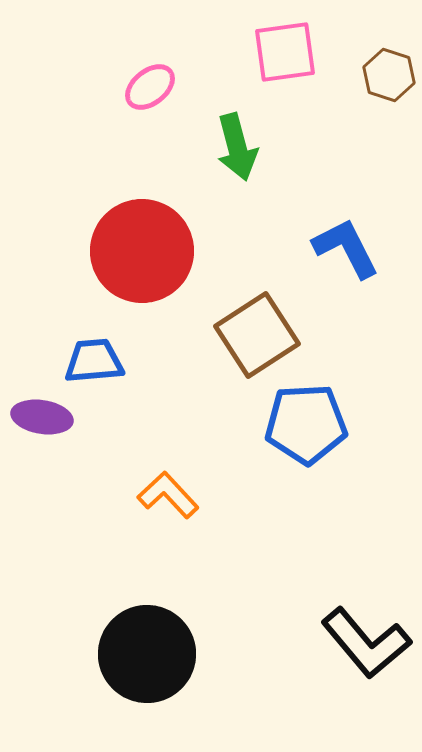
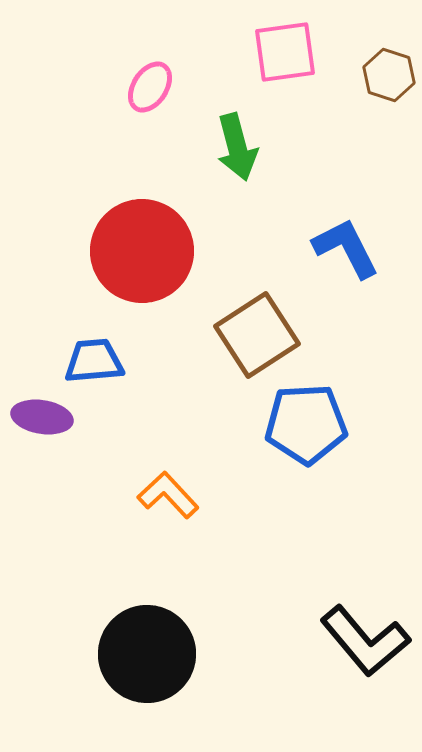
pink ellipse: rotated 18 degrees counterclockwise
black L-shape: moved 1 px left, 2 px up
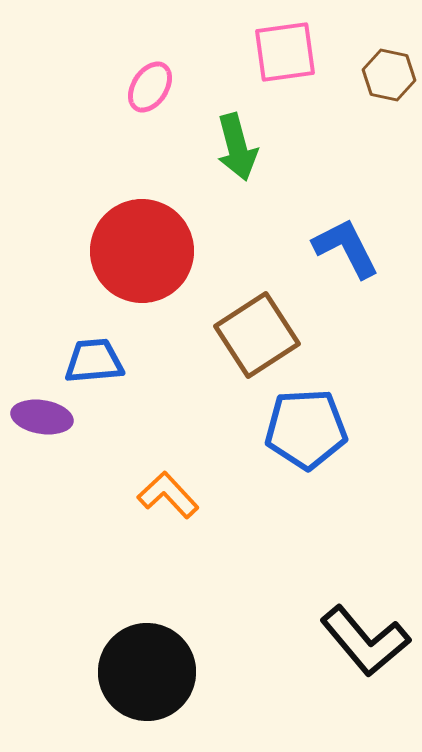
brown hexagon: rotated 6 degrees counterclockwise
blue pentagon: moved 5 px down
black circle: moved 18 px down
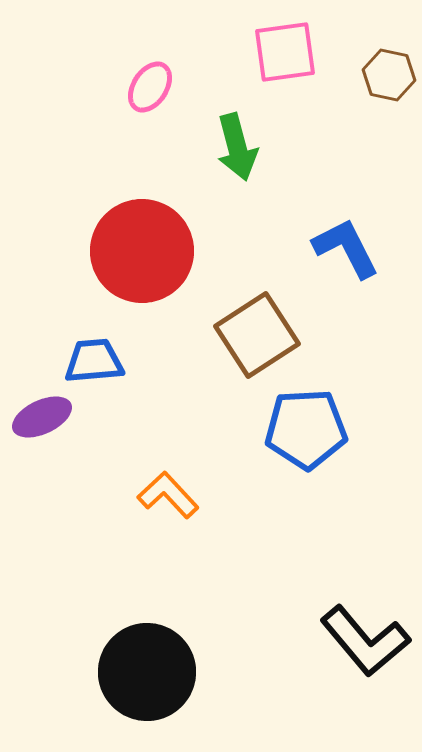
purple ellipse: rotated 34 degrees counterclockwise
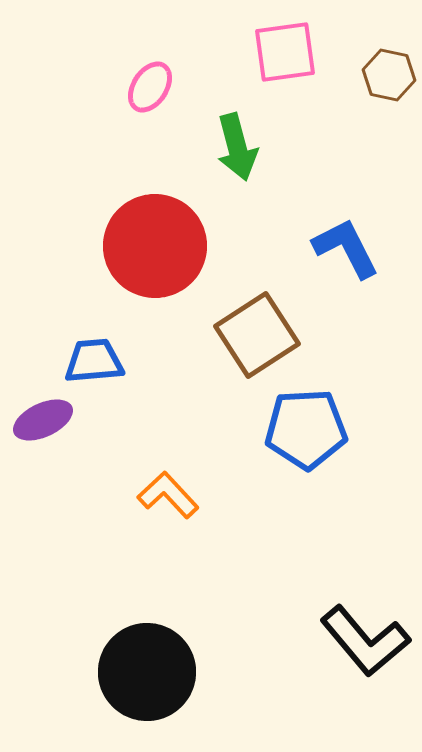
red circle: moved 13 px right, 5 px up
purple ellipse: moved 1 px right, 3 px down
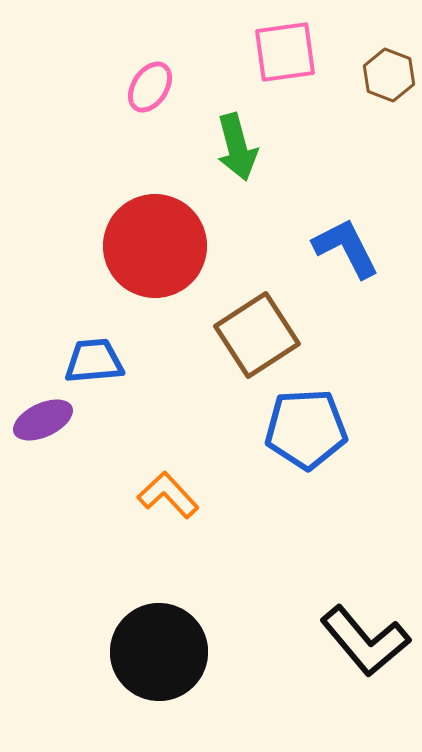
brown hexagon: rotated 9 degrees clockwise
black circle: moved 12 px right, 20 px up
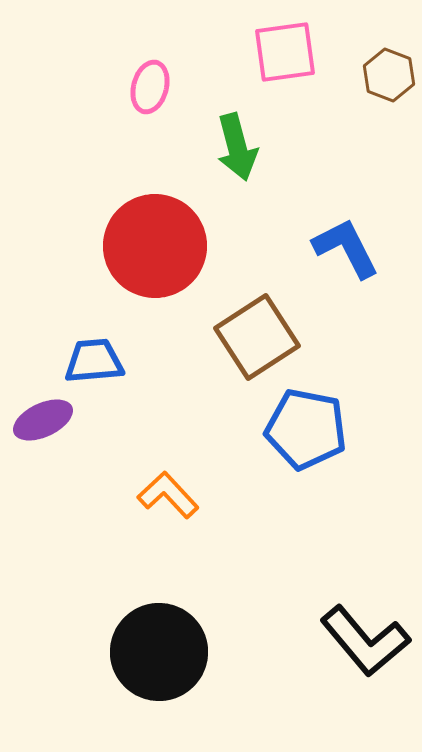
pink ellipse: rotated 18 degrees counterclockwise
brown square: moved 2 px down
blue pentagon: rotated 14 degrees clockwise
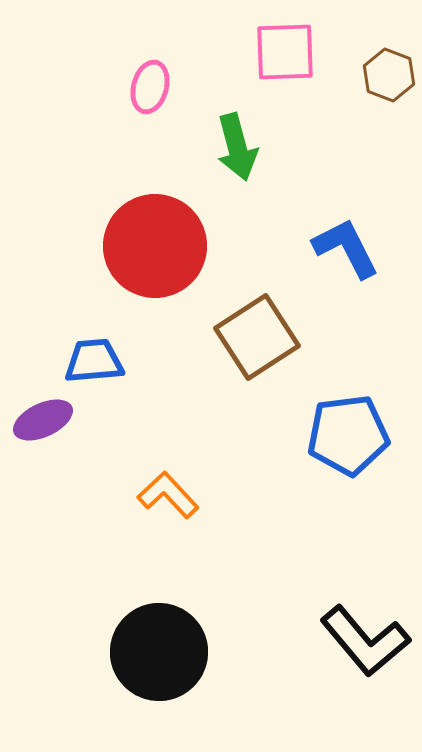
pink square: rotated 6 degrees clockwise
blue pentagon: moved 42 px right, 6 px down; rotated 18 degrees counterclockwise
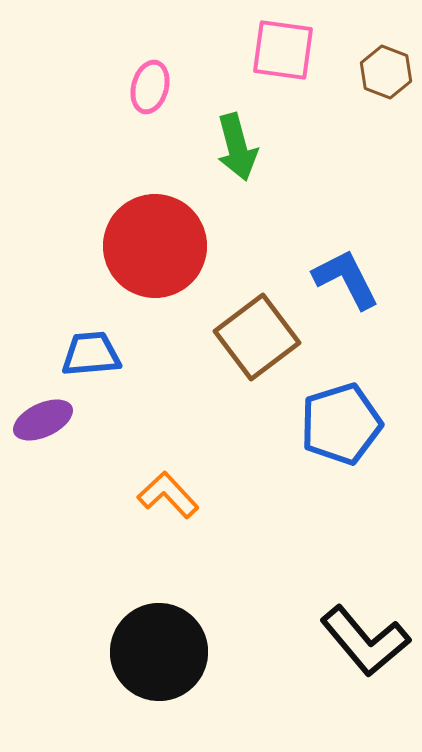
pink square: moved 2 px left, 2 px up; rotated 10 degrees clockwise
brown hexagon: moved 3 px left, 3 px up
blue L-shape: moved 31 px down
brown square: rotated 4 degrees counterclockwise
blue trapezoid: moved 3 px left, 7 px up
blue pentagon: moved 7 px left, 11 px up; rotated 10 degrees counterclockwise
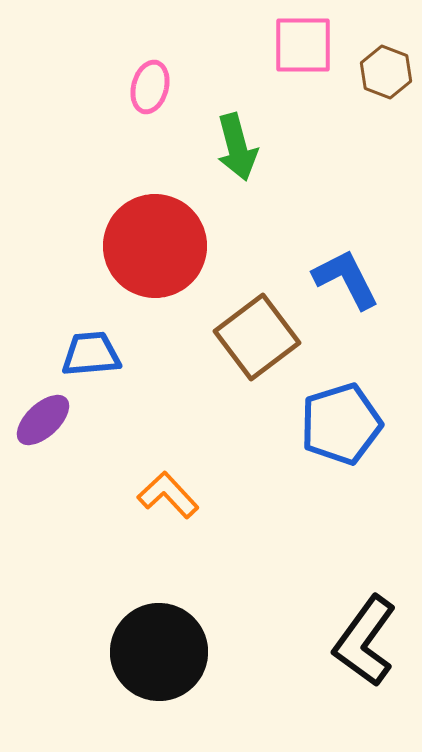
pink square: moved 20 px right, 5 px up; rotated 8 degrees counterclockwise
purple ellipse: rotated 18 degrees counterclockwise
black L-shape: rotated 76 degrees clockwise
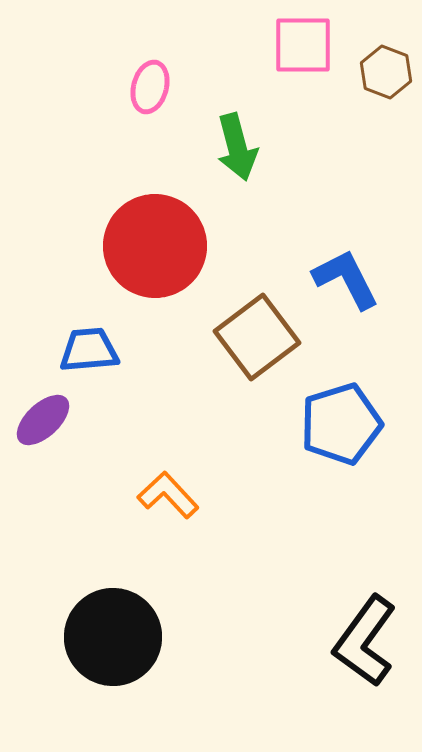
blue trapezoid: moved 2 px left, 4 px up
black circle: moved 46 px left, 15 px up
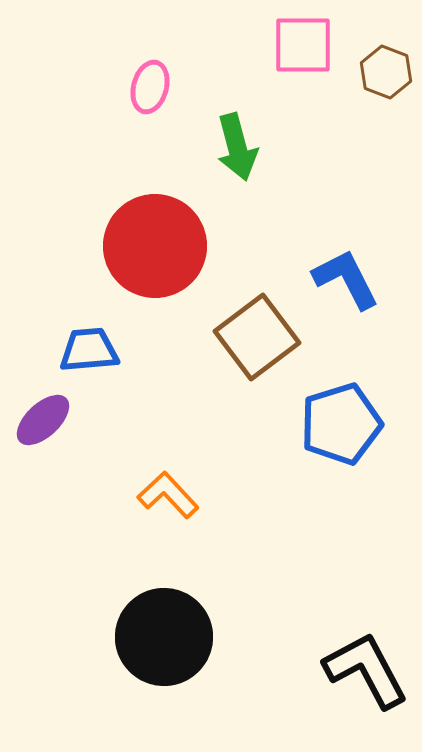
black circle: moved 51 px right
black L-shape: moved 1 px right, 29 px down; rotated 116 degrees clockwise
